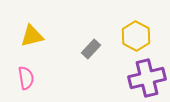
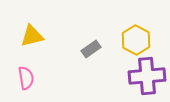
yellow hexagon: moved 4 px down
gray rectangle: rotated 12 degrees clockwise
purple cross: moved 2 px up; rotated 9 degrees clockwise
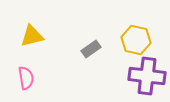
yellow hexagon: rotated 16 degrees counterclockwise
purple cross: rotated 12 degrees clockwise
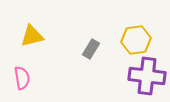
yellow hexagon: rotated 20 degrees counterclockwise
gray rectangle: rotated 24 degrees counterclockwise
pink semicircle: moved 4 px left
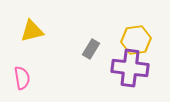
yellow triangle: moved 5 px up
purple cross: moved 17 px left, 8 px up
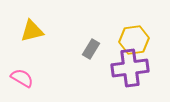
yellow hexagon: moved 2 px left
purple cross: rotated 15 degrees counterclockwise
pink semicircle: rotated 50 degrees counterclockwise
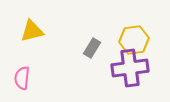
gray rectangle: moved 1 px right, 1 px up
pink semicircle: rotated 115 degrees counterclockwise
